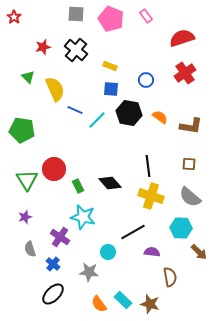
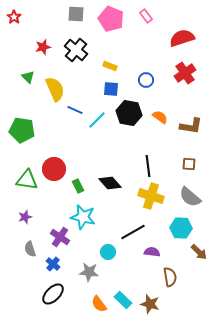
green triangle at (27, 180): rotated 50 degrees counterclockwise
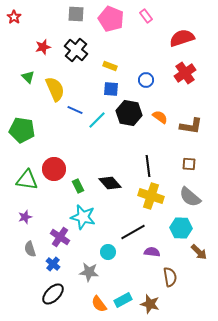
cyan rectangle at (123, 300): rotated 72 degrees counterclockwise
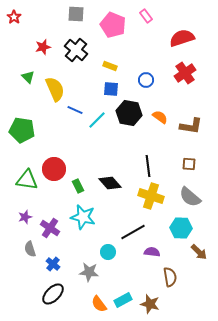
pink pentagon at (111, 19): moved 2 px right, 6 px down
purple cross at (60, 237): moved 10 px left, 9 px up
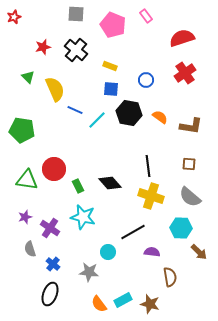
red star at (14, 17): rotated 16 degrees clockwise
black ellipse at (53, 294): moved 3 px left; rotated 25 degrees counterclockwise
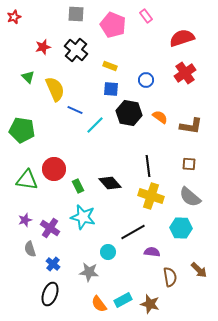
cyan line at (97, 120): moved 2 px left, 5 px down
purple star at (25, 217): moved 3 px down
brown arrow at (199, 252): moved 18 px down
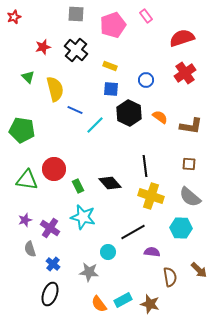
pink pentagon at (113, 25): rotated 30 degrees clockwise
yellow semicircle at (55, 89): rotated 10 degrees clockwise
black hexagon at (129, 113): rotated 15 degrees clockwise
black line at (148, 166): moved 3 px left
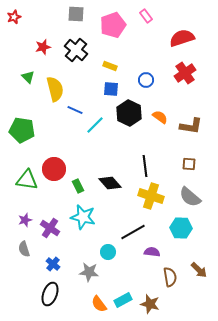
gray semicircle at (30, 249): moved 6 px left
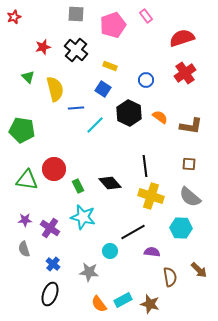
blue square at (111, 89): moved 8 px left; rotated 28 degrees clockwise
blue line at (75, 110): moved 1 px right, 2 px up; rotated 28 degrees counterclockwise
purple star at (25, 220): rotated 16 degrees clockwise
cyan circle at (108, 252): moved 2 px right, 1 px up
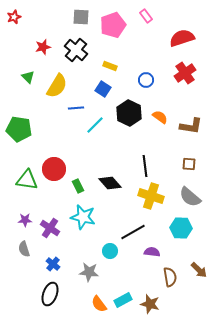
gray square at (76, 14): moved 5 px right, 3 px down
yellow semicircle at (55, 89): moved 2 px right, 3 px up; rotated 45 degrees clockwise
green pentagon at (22, 130): moved 3 px left, 1 px up
